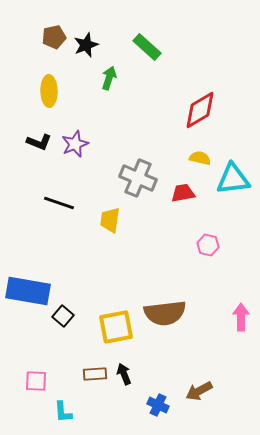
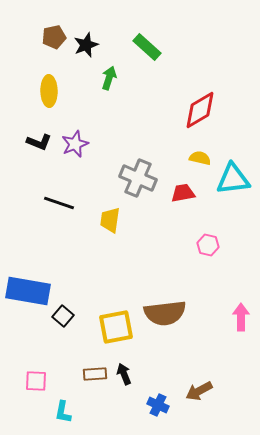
cyan L-shape: rotated 15 degrees clockwise
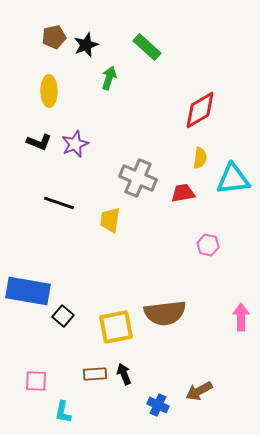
yellow semicircle: rotated 85 degrees clockwise
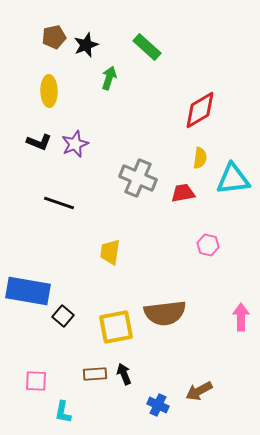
yellow trapezoid: moved 32 px down
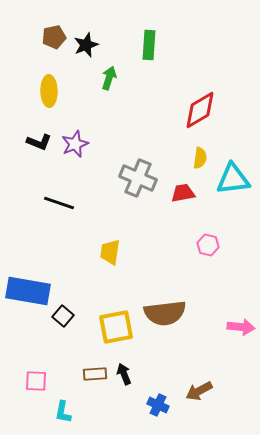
green rectangle: moved 2 px right, 2 px up; rotated 52 degrees clockwise
pink arrow: moved 10 px down; rotated 96 degrees clockwise
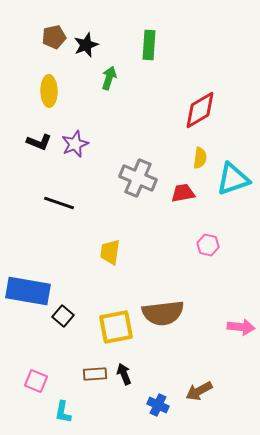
cyan triangle: rotated 12 degrees counterclockwise
brown semicircle: moved 2 px left
pink square: rotated 20 degrees clockwise
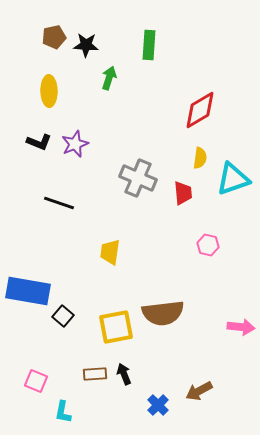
black star: rotated 25 degrees clockwise
red trapezoid: rotated 95 degrees clockwise
blue cross: rotated 20 degrees clockwise
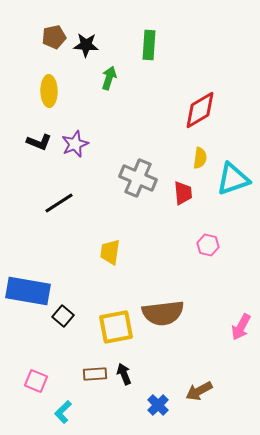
black line: rotated 52 degrees counterclockwise
pink arrow: rotated 112 degrees clockwise
cyan L-shape: rotated 35 degrees clockwise
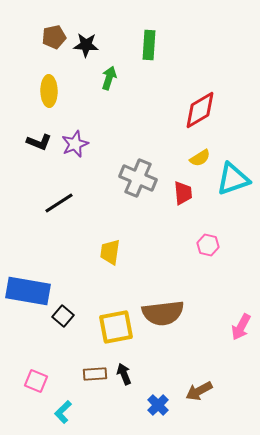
yellow semicircle: rotated 50 degrees clockwise
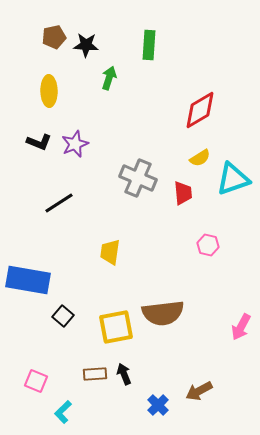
blue rectangle: moved 11 px up
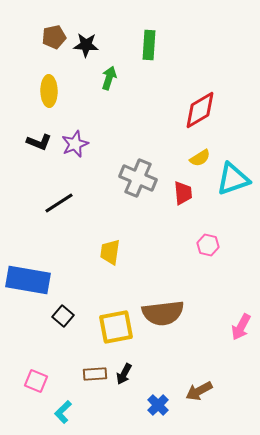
black arrow: rotated 130 degrees counterclockwise
